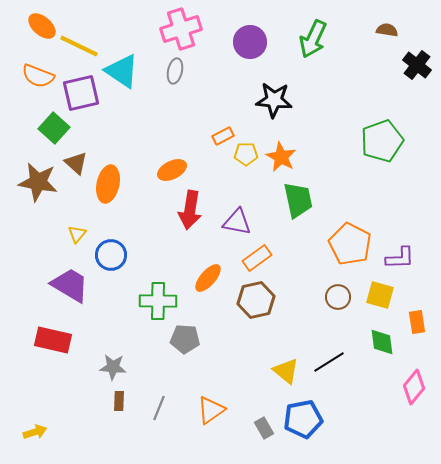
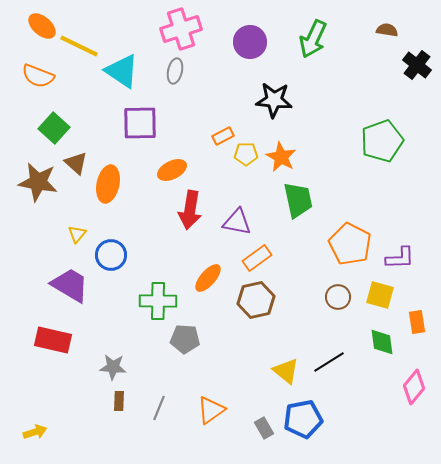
purple square at (81, 93): moved 59 px right, 30 px down; rotated 12 degrees clockwise
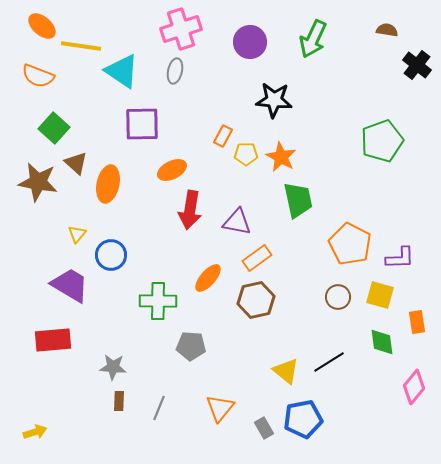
yellow line at (79, 46): moved 2 px right; rotated 18 degrees counterclockwise
purple square at (140, 123): moved 2 px right, 1 px down
orange rectangle at (223, 136): rotated 35 degrees counterclockwise
gray pentagon at (185, 339): moved 6 px right, 7 px down
red rectangle at (53, 340): rotated 18 degrees counterclockwise
orange triangle at (211, 410): moved 9 px right, 2 px up; rotated 16 degrees counterclockwise
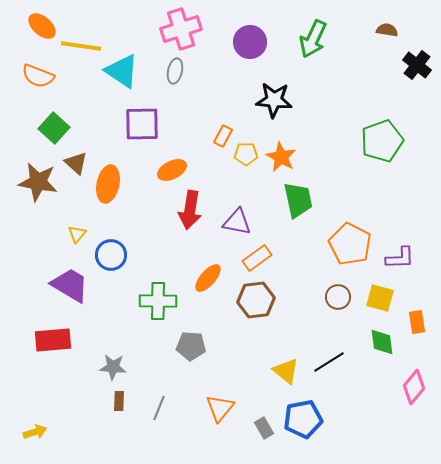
yellow square at (380, 295): moved 3 px down
brown hexagon at (256, 300): rotated 6 degrees clockwise
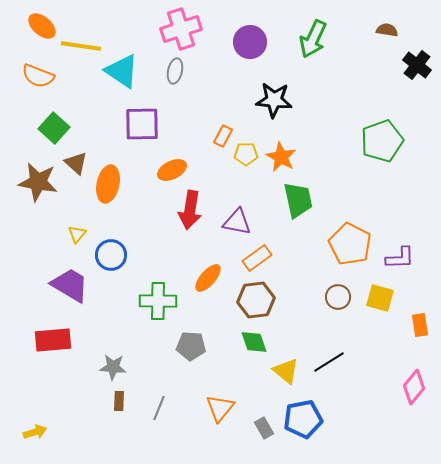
orange rectangle at (417, 322): moved 3 px right, 3 px down
green diamond at (382, 342): moved 128 px left; rotated 12 degrees counterclockwise
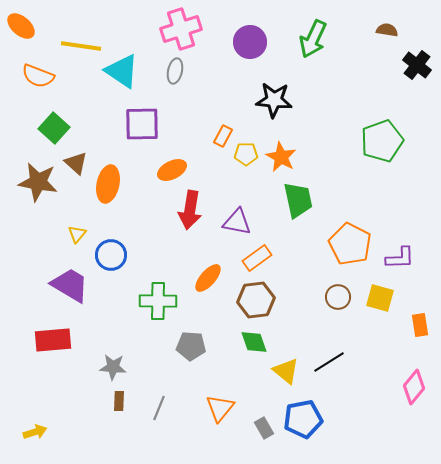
orange ellipse at (42, 26): moved 21 px left
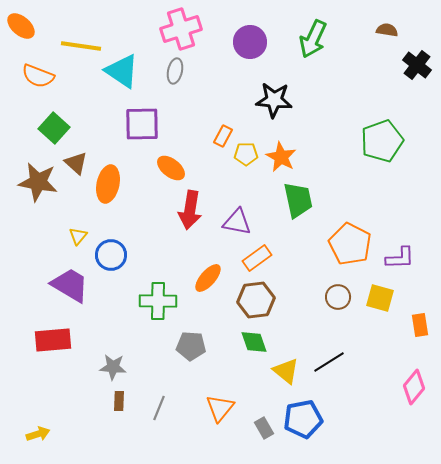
orange ellipse at (172, 170): moved 1 px left, 2 px up; rotated 64 degrees clockwise
yellow triangle at (77, 234): moved 1 px right, 2 px down
yellow arrow at (35, 432): moved 3 px right, 2 px down
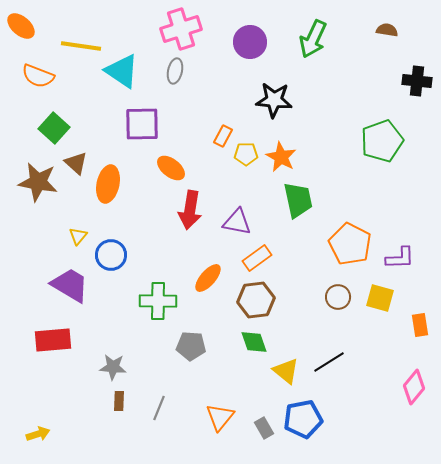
black cross at (417, 65): moved 16 px down; rotated 32 degrees counterclockwise
orange triangle at (220, 408): moved 9 px down
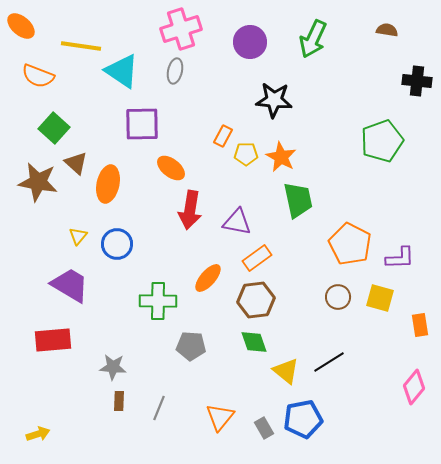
blue circle at (111, 255): moved 6 px right, 11 px up
